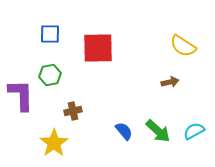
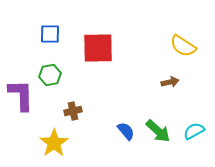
blue semicircle: moved 2 px right
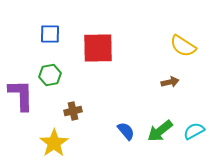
green arrow: moved 2 px right; rotated 100 degrees clockwise
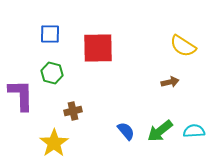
green hexagon: moved 2 px right, 2 px up; rotated 25 degrees clockwise
cyan semicircle: rotated 25 degrees clockwise
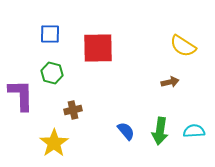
brown cross: moved 1 px up
green arrow: rotated 44 degrees counterclockwise
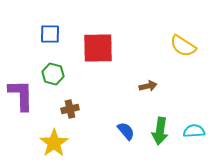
green hexagon: moved 1 px right, 1 px down
brown arrow: moved 22 px left, 4 px down
brown cross: moved 3 px left, 1 px up
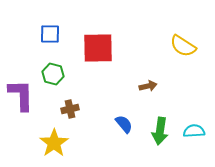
blue semicircle: moved 2 px left, 7 px up
